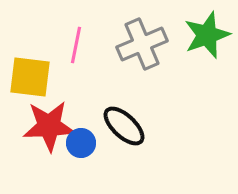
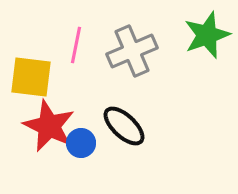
gray cross: moved 10 px left, 7 px down
yellow square: moved 1 px right
red star: rotated 28 degrees clockwise
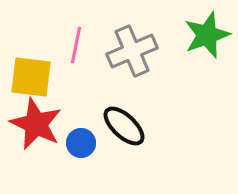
red star: moved 13 px left, 2 px up
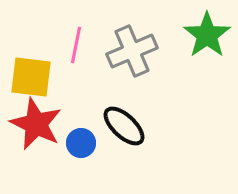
green star: rotated 15 degrees counterclockwise
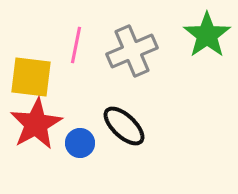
red star: rotated 18 degrees clockwise
blue circle: moved 1 px left
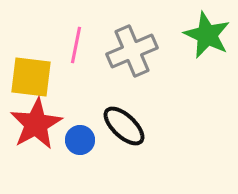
green star: rotated 12 degrees counterclockwise
blue circle: moved 3 px up
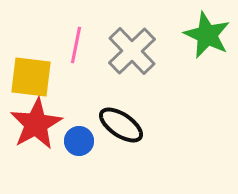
gray cross: rotated 21 degrees counterclockwise
black ellipse: moved 3 px left, 1 px up; rotated 9 degrees counterclockwise
blue circle: moved 1 px left, 1 px down
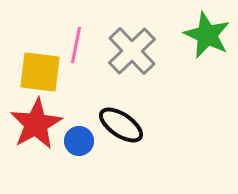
yellow square: moved 9 px right, 5 px up
